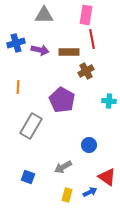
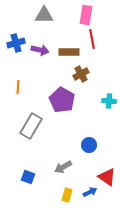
brown cross: moved 5 px left, 3 px down
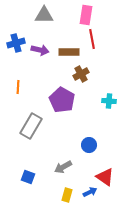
red triangle: moved 2 px left
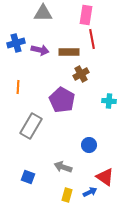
gray triangle: moved 1 px left, 2 px up
gray arrow: rotated 48 degrees clockwise
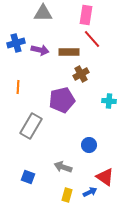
red line: rotated 30 degrees counterclockwise
purple pentagon: rotated 30 degrees clockwise
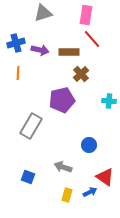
gray triangle: rotated 18 degrees counterclockwise
brown cross: rotated 14 degrees counterclockwise
orange line: moved 14 px up
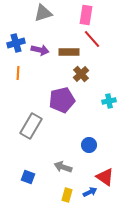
cyan cross: rotated 16 degrees counterclockwise
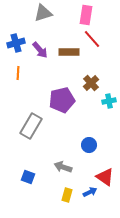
purple arrow: rotated 36 degrees clockwise
brown cross: moved 10 px right, 9 px down
